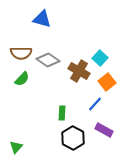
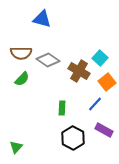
green rectangle: moved 5 px up
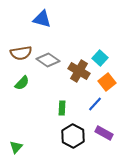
brown semicircle: rotated 10 degrees counterclockwise
green semicircle: moved 4 px down
purple rectangle: moved 3 px down
black hexagon: moved 2 px up
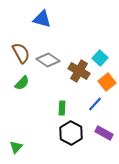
brown semicircle: rotated 110 degrees counterclockwise
black hexagon: moved 2 px left, 3 px up
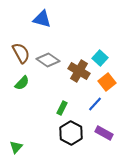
green rectangle: rotated 24 degrees clockwise
